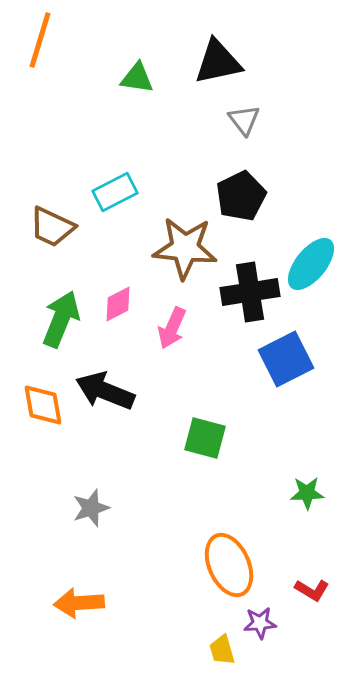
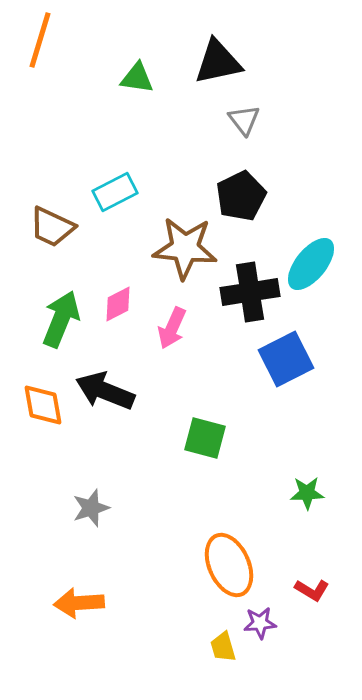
yellow trapezoid: moved 1 px right, 3 px up
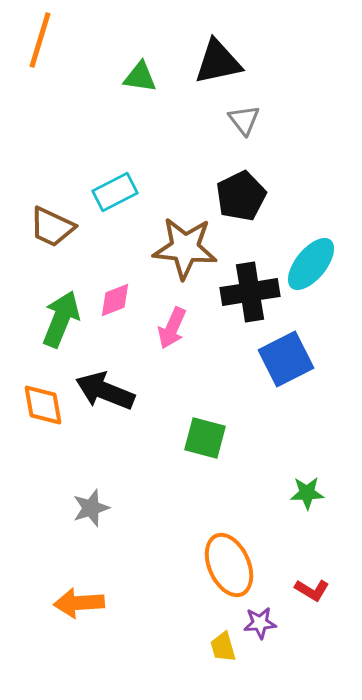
green triangle: moved 3 px right, 1 px up
pink diamond: moved 3 px left, 4 px up; rotated 6 degrees clockwise
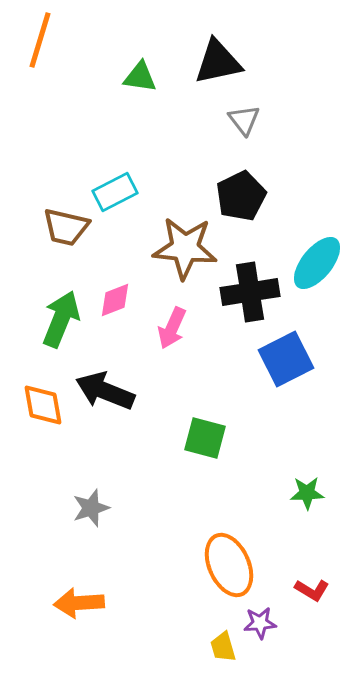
brown trapezoid: moved 14 px right; rotated 12 degrees counterclockwise
cyan ellipse: moved 6 px right, 1 px up
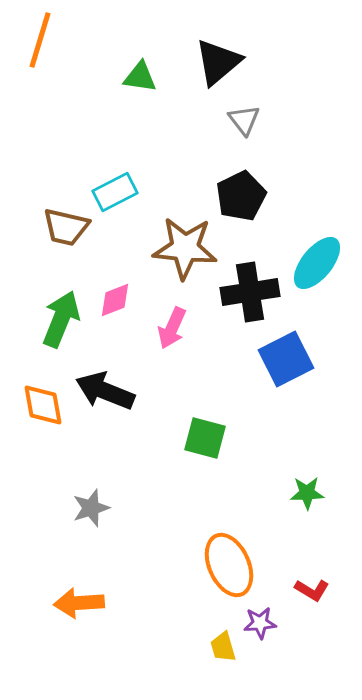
black triangle: rotated 28 degrees counterclockwise
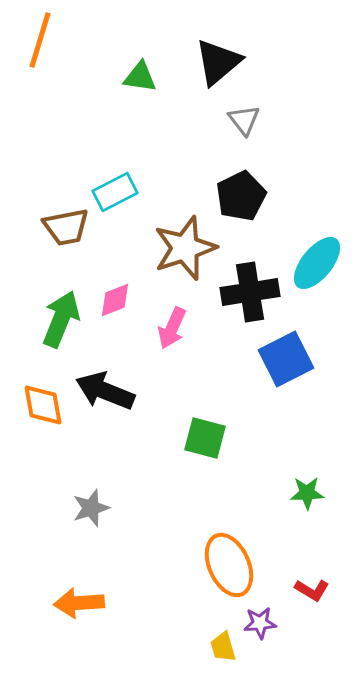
brown trapezoid: rotated 24 degrees counterclockwise
brown star: rotated 24 degrees counterclockwise
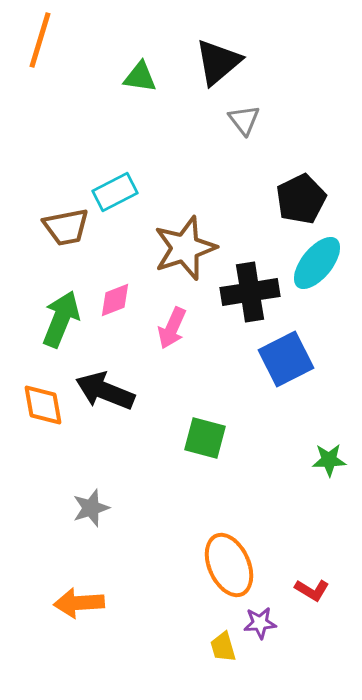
black pentagon: moved 60 px right, 3 px down
green star: moved 22 px right, 33 px up
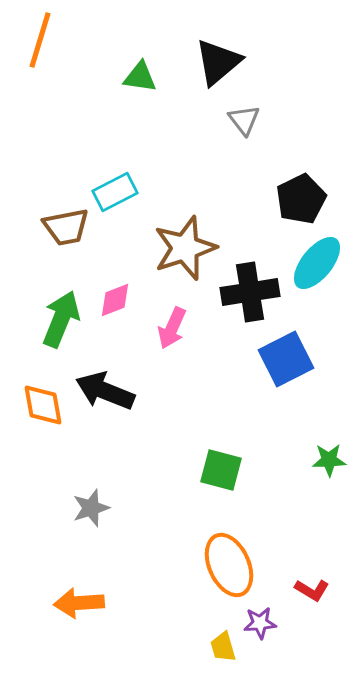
green square: moved 16 px right, 32 px down
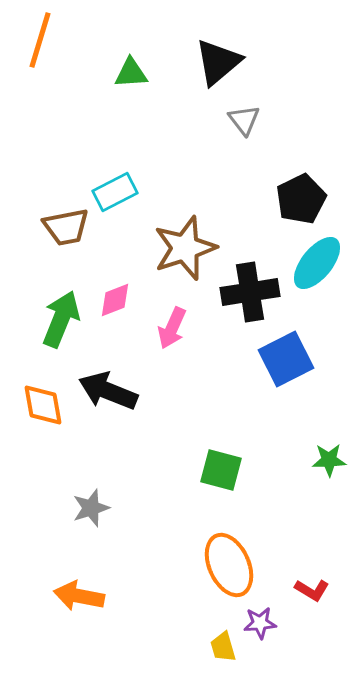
green triangle: moved 9 px left, 4 px up; rotated 12 degrees counterclockwise
black arrow: moved 3 px right
orange arrow: moved 7 px up; rotated 15 degrees clockwise
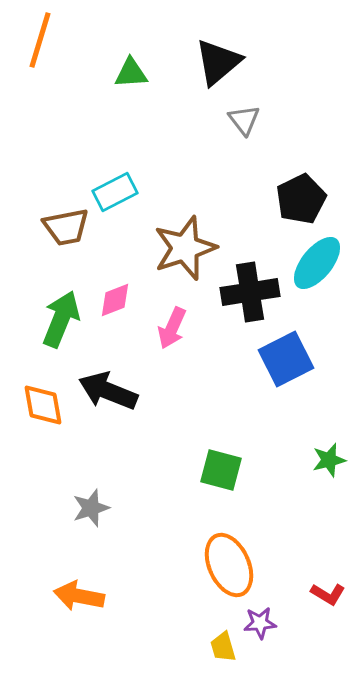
green star: rotated 12 degrees counterclockwise
red L-shape: moved 16 px right, 4 px down
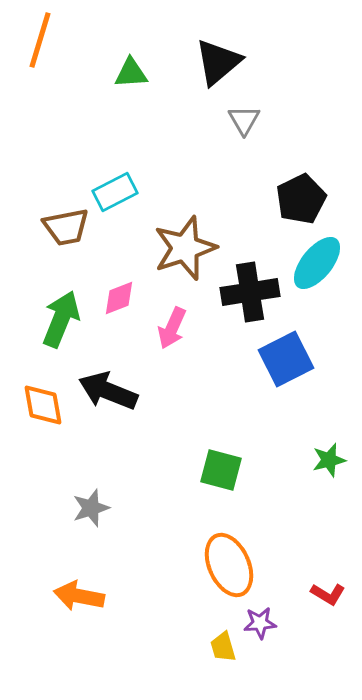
gray triangle: rotated 8 degrees clockwise
pink diamond: moved 4 px right, 2 px up
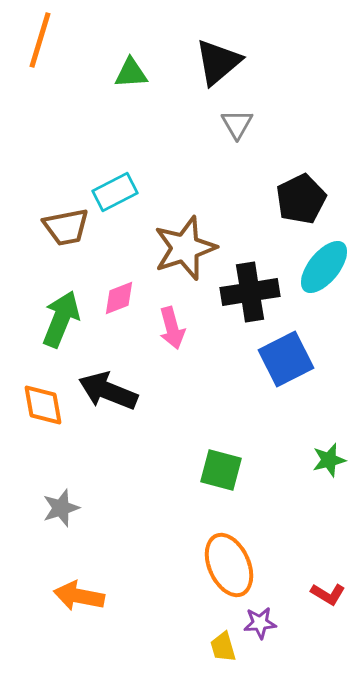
gray triangle: moved 7 px left, 4 px down
cyan ellipse: moved 7 px right, 4 px down
pink arrow: rotated 39 degrees counterclockwise
gray star: moved 30 px left
